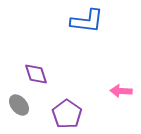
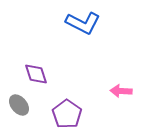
blue L-shape: moved 4 px left, 2 px down; rotated 20 degrees clockwise
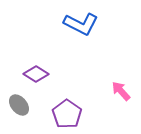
blue L-shape: moved 2 px left, 1 px down
purple diamond: rotated 40 degrees counterclockwise
pink arrow: rotated 45 degrees clockwise
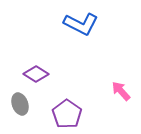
gray ellipse: moved 1 px right, 1 px up; rotated 20 degrees clockwise
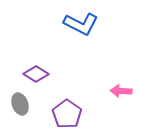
pink arrow: rotated 45 degrees counterclockwise
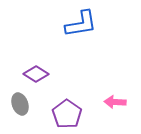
blue L-shape: rotated 36 degrees counterclockwise
pink arrow: moved 6 px left, 11 px down
